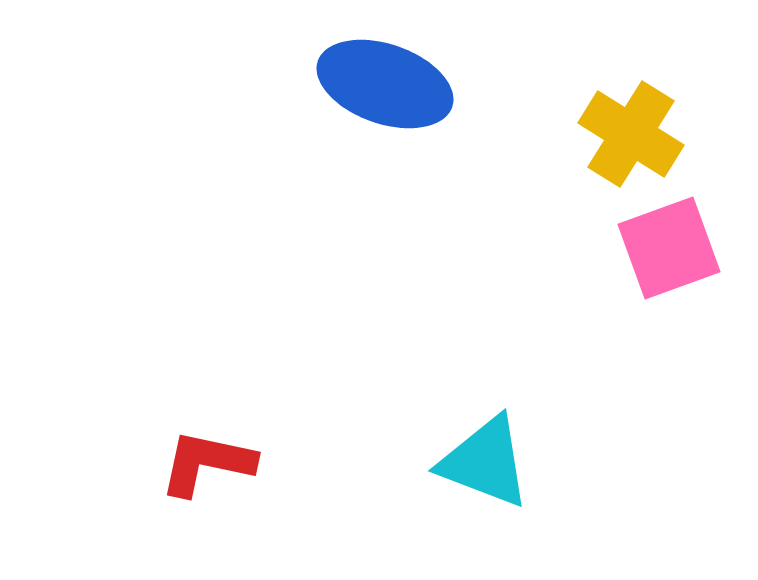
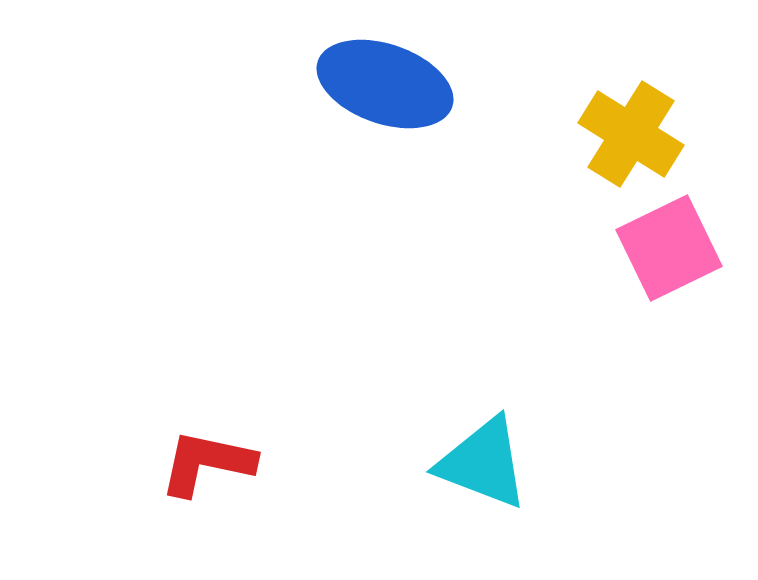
pink square: rotated 6 degrees counterclockwise
cyan triangle: moved 2 px left, 1 px down
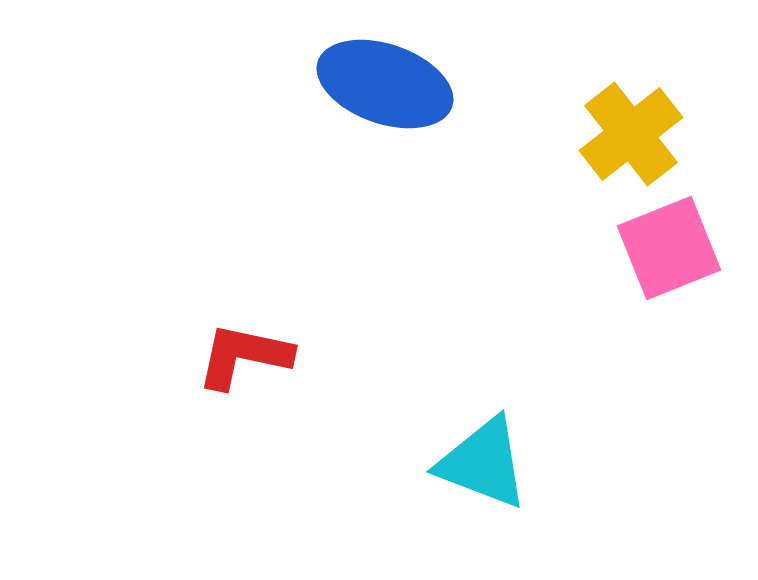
yellow cross: rotated 20 degrees clockwise
pink square: rotated 4 degrees clockwise
red L-shape: moved 37 px right, 107 px up
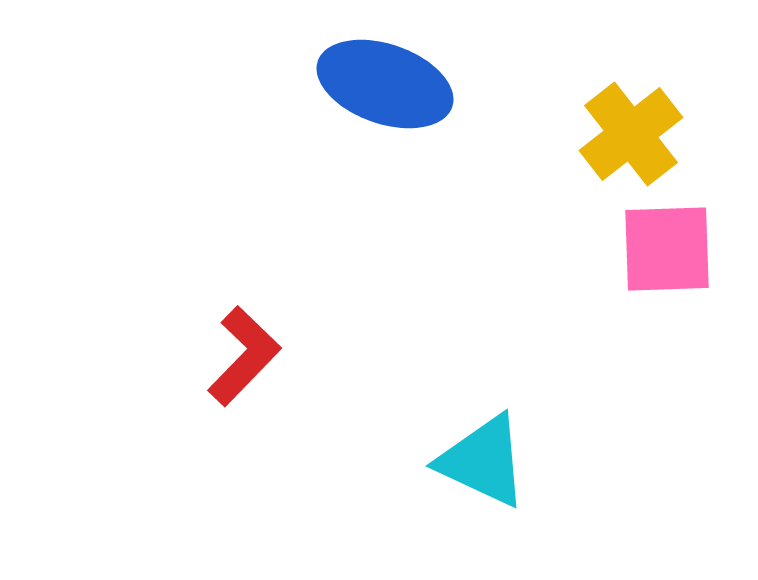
pink square: moved 2 px left, 1 px down; rotated 20 degrees clockwise
red L-shape: rotated 122 degrees clockwise
cyan triangle: moved 2 px up; rotated 4 degrees clockwise
